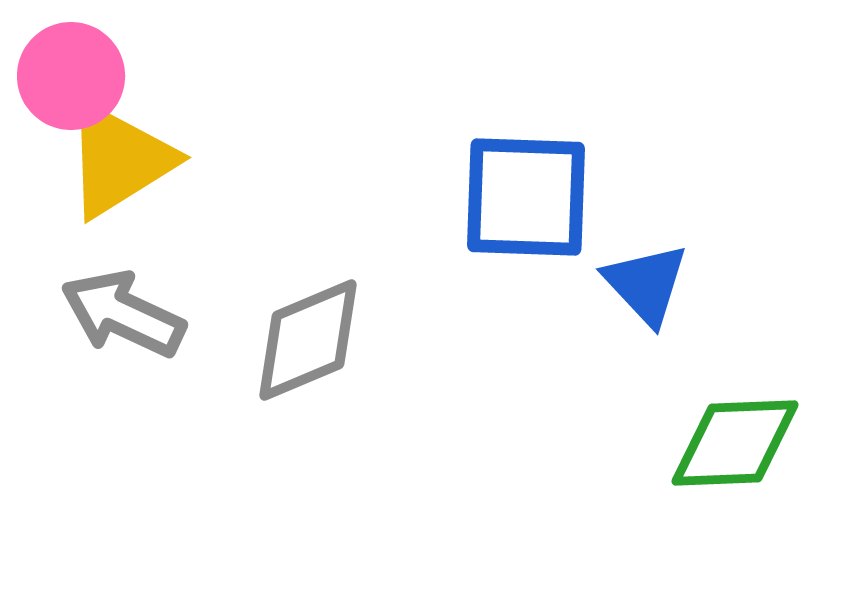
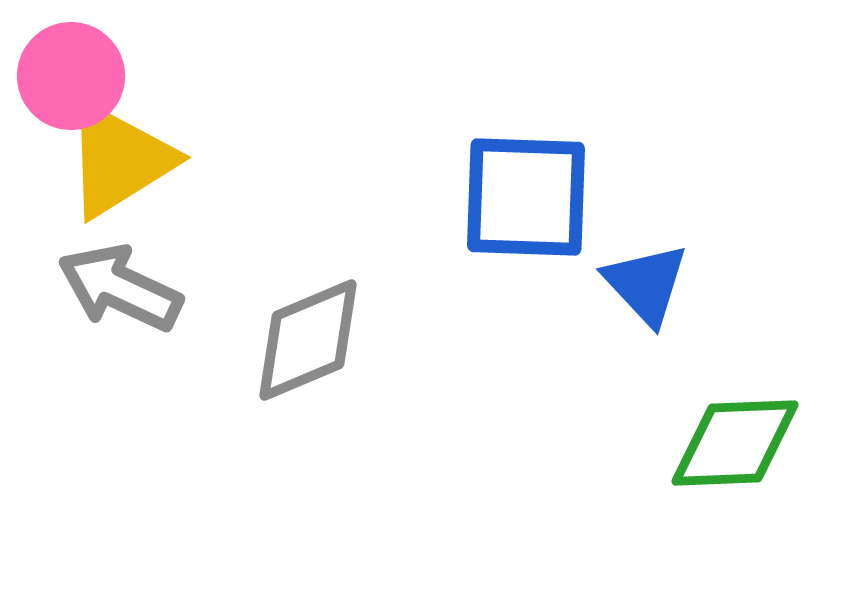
gray arrow: moved 3 px left, 26 px up
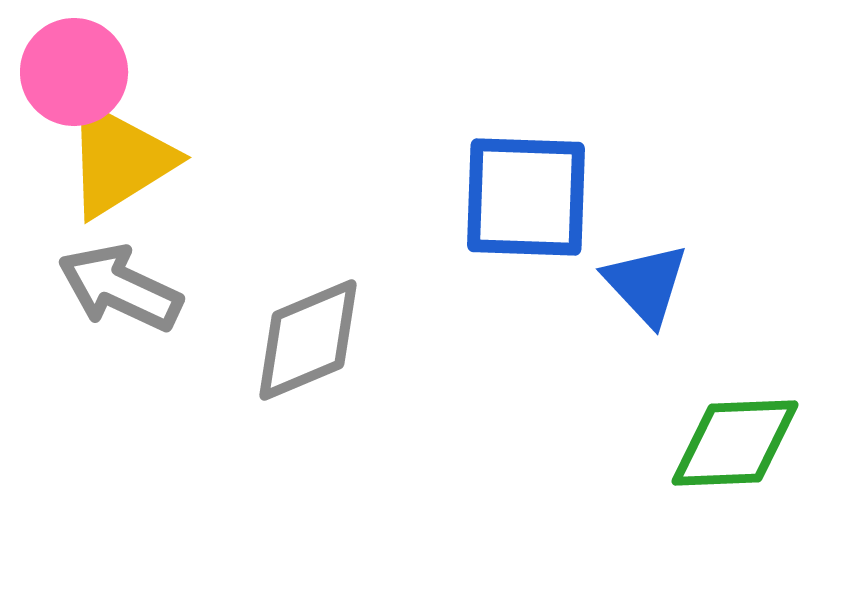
pink circle: moved 3 px right, 4 px up
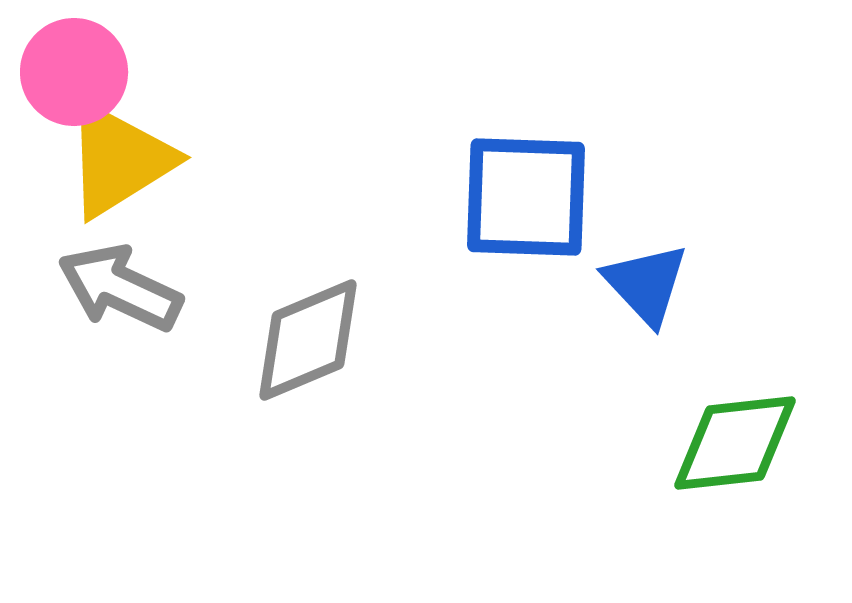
green diamond: rotated 4 degrees counterclockwise
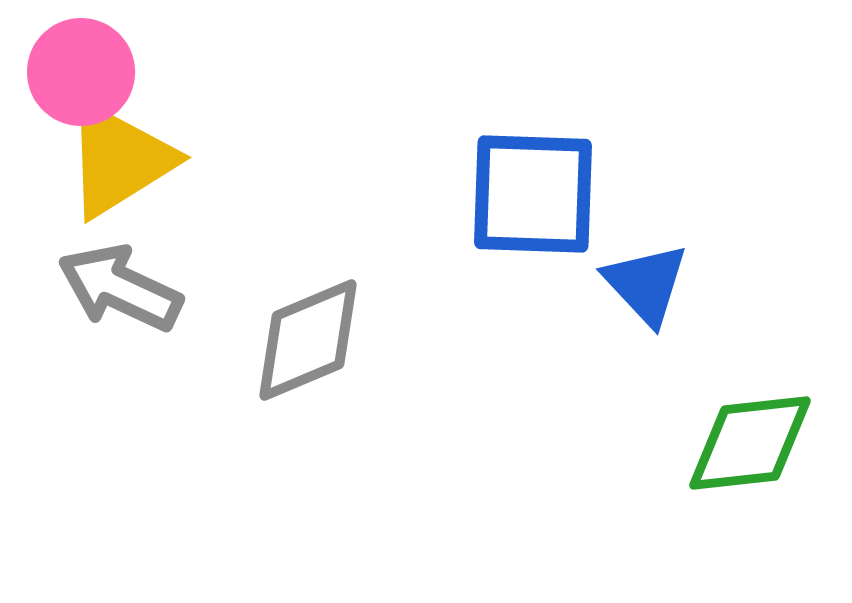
pink circle: moved 7 px right
blue square: moved 7 px right, 3 px up
green diamond: moved 15 px right
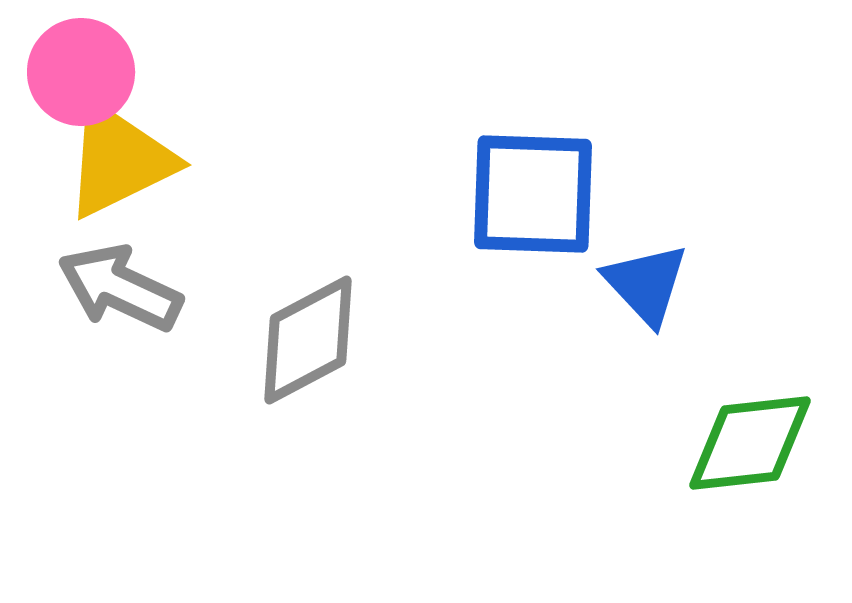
yellow triangle: rotated 6 degrees clockwise
gray diamond: rotated 5 degrees counterclockwise
